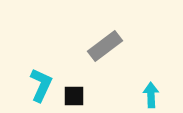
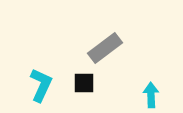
gray rectangle: moved 2 px down
black square: moved 10 px right, 13 px up
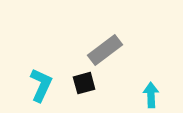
gray rectangle: moved 2 px down
black square: rotated 15 degrees counterclockwise
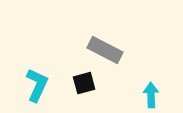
gray rectangle: rotated 64 degrees clockwise
cyan L-shape: moved 4 px left
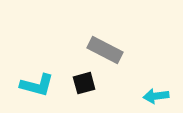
cyan L-shape: rotated 80 degrees clockwise
cyan arrow: moved 5 px right, 1 px down; rotated 95 degrees counterclockwise
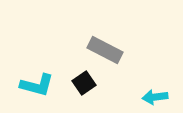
black square: rotated 20 degrees counterclockwise
cyan arrow: moved 1 px left, 1 px down
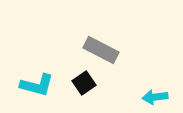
gray rectangle: moved 4 px left
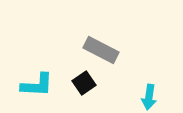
cyan L-shape: rotated 12 degrees counterclockwise
cyan arrow: moved 6 px left; rotated 75 degrees counterclockwise
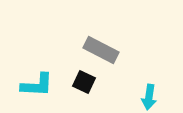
black square: moved 1 px up; rotated 30 degrees counterclockwise
